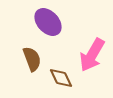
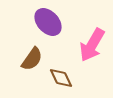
pink arrow: moved 10 px up
brown semicircle: rotated 55 degrees clockwise
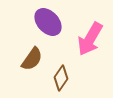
pink arrow: moved 2 px left, 6 px up
brown diamond: rotated 60 degrees clockwise
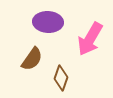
purple ellipse: rotated 44 degrees counterclockwise
brown diamond: rotated 15 degrees counterclockwise
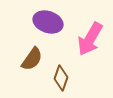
purple ellipse: rotated 16 degrees clockwise
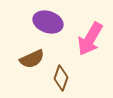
brown semicircle: rotated 30 degrees clockwise
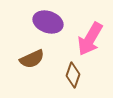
brown diamond: moved 12 px right, 3 px up
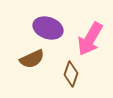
purple ellipse: moved 6 px down
brown diamond: moved 2 px left, 1 px up
